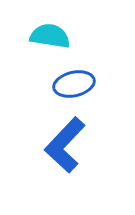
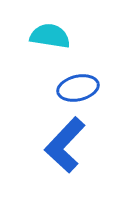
blue ellipse: moved 4 px right, 4 px down
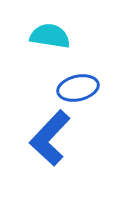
blue L-shape: moved 15 px left, 7 px up
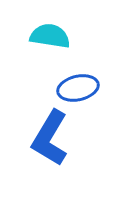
blue L-shape: rotated 12 degrees counterclockwise
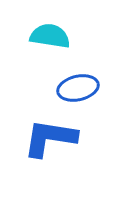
blue L-shape: rotated 68 degrees clockwise
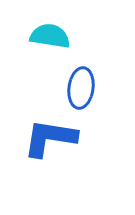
blue ellipse: moved 3 px right; rotated 69 degrees counterclockwise
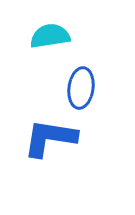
cyan semicircle: rotated 18 degrees counterclockwise
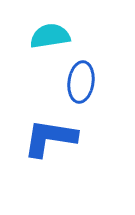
blue ellipse: moved 6 px up
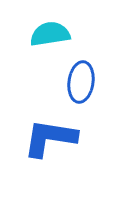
cyan semicircle: moved 2 px up
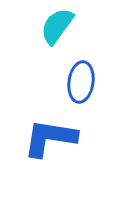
cyan semicircle: moved 7 px right, 8 px up; rotated 45 degrees counterclockwise
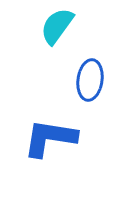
blue ellipse: moved 9 px right, 2 px up
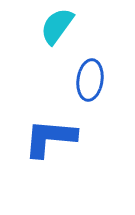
blue L-shape: rotated 4 degrees counterclockwise
